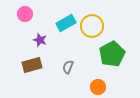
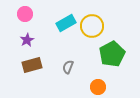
purple star: moved 13 px left; rotated 24 degrees clockwise
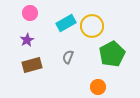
pink circle: moved 5 px right, 1 px up
gray semicircle: moved 10 px up
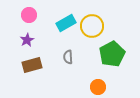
pink circle: moved 1 px left, 2 px down
gray semicircle: rotated 24 degrees counterclockwise
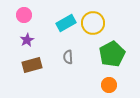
pink circle: moved 5 px left
yellow circle: moved 1 px right, 3 px up
orange circle: moved 11 px right, 2 px up
